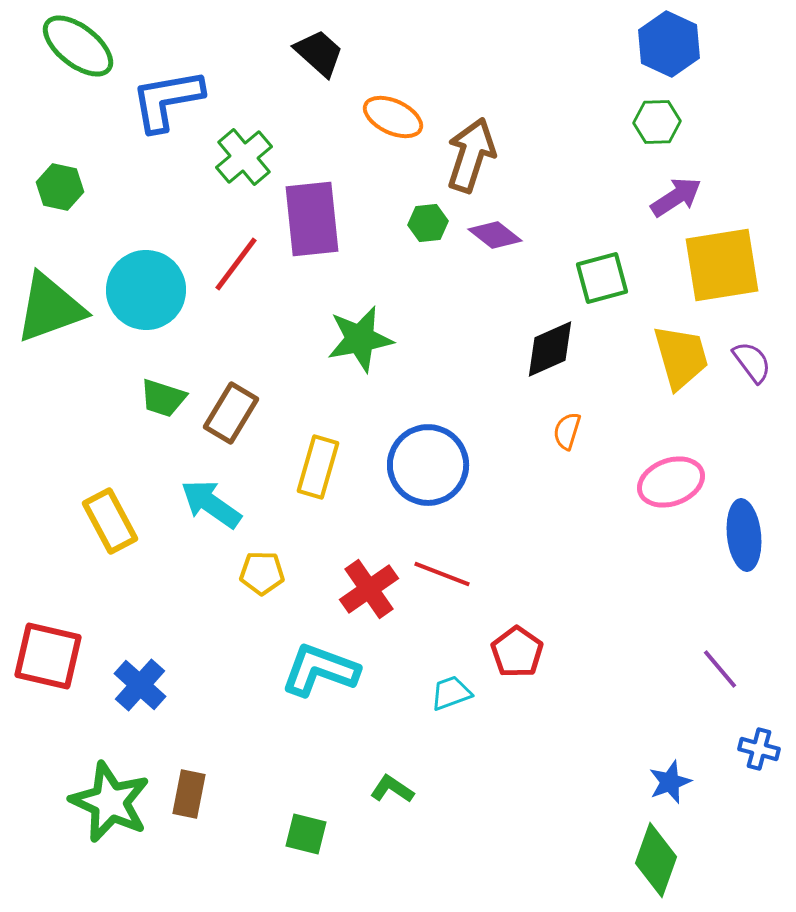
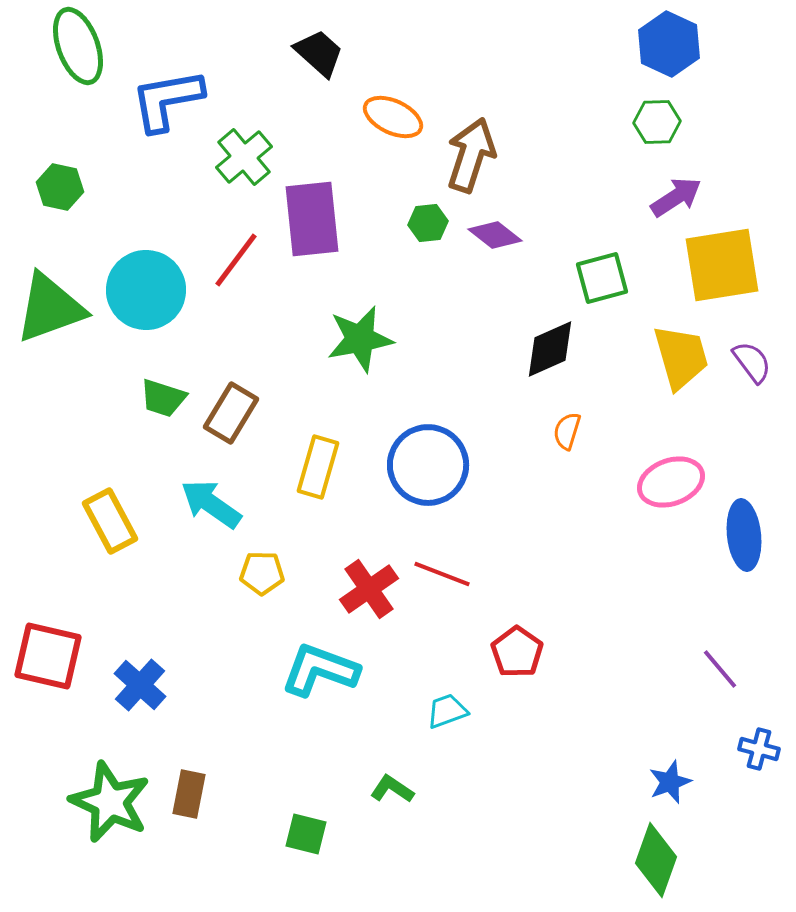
green ellipse at (78, 46): rotated 32 degrees clockwise
red line at (236, 264): moved 4 px up
cyan trapezoid at (451, 693): moved 4 px left, 18 px down
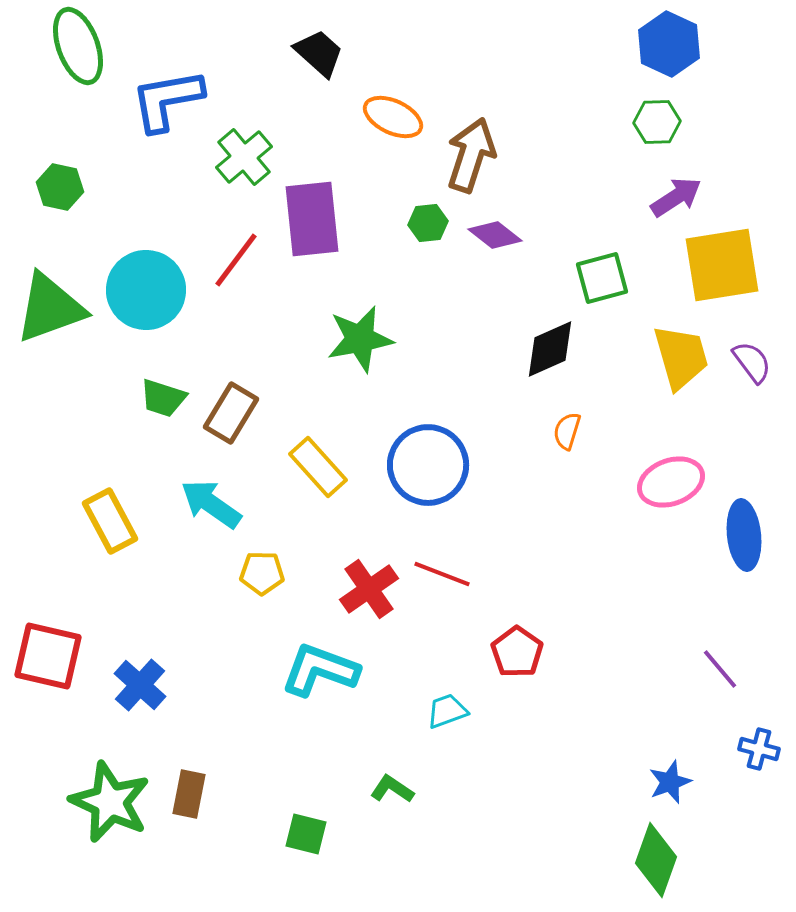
yellow rectangle at (318, 467): rotated 58 degrees counterclockwise
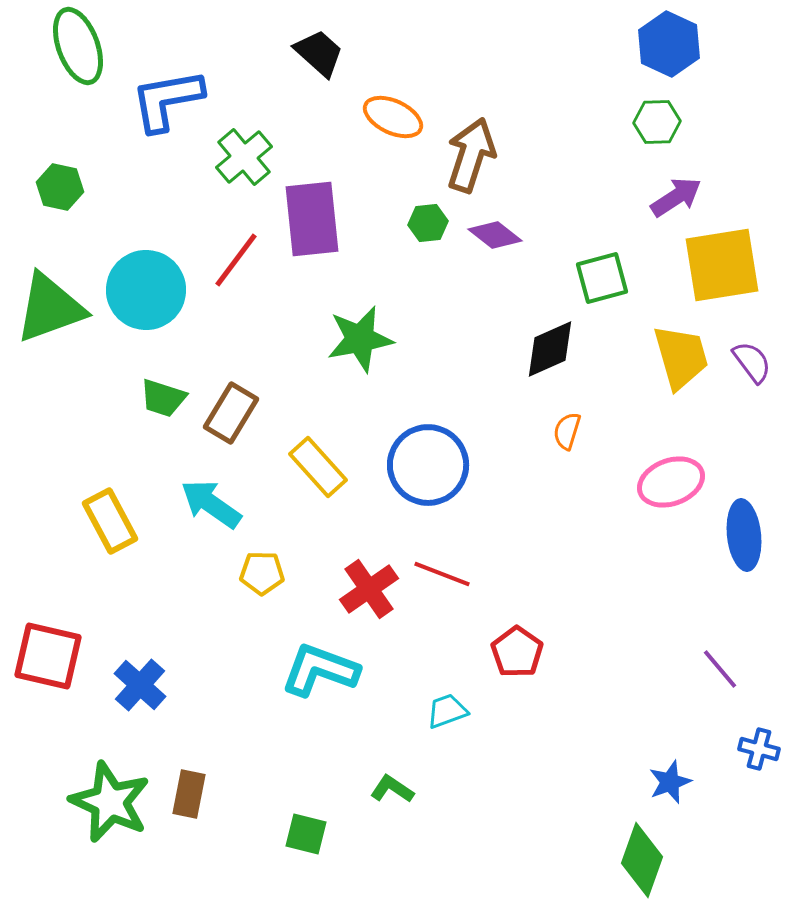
green diamond at (656, 860): moved 14 px left
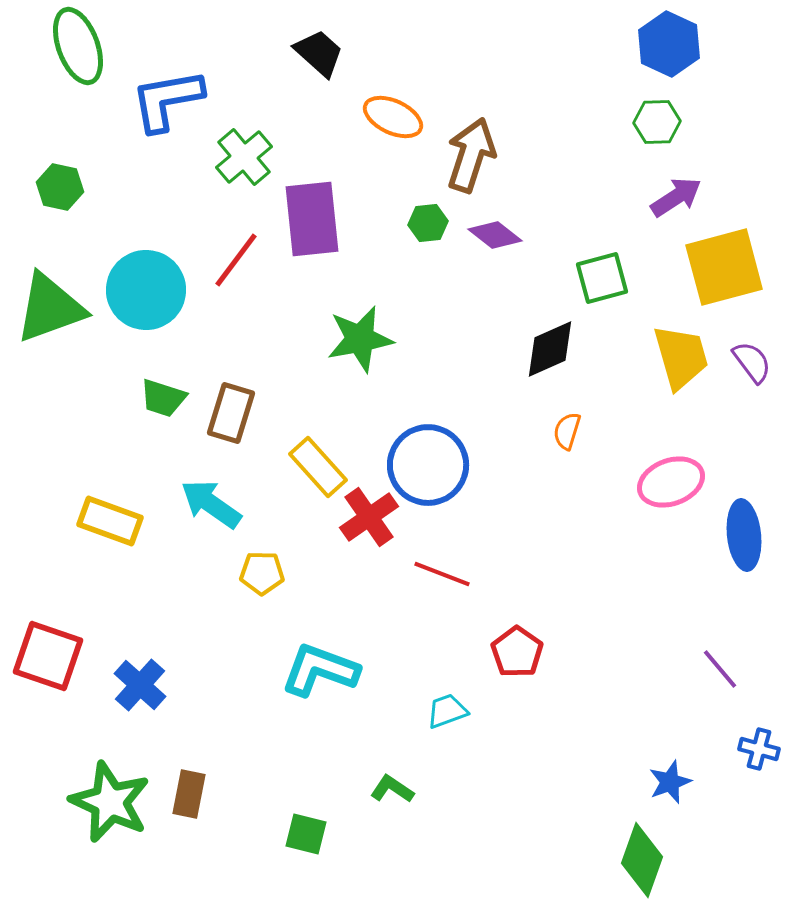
yellow square at (722, 265): moved 2 px right, 2 px down; rotated 6 degrees counterclockwise
brown rectangle at (231, 413): rotated 14 degrees counterclockwise
yellow rectangle at (110, 521): rotated 42 degrees counterclockwise
red cross at (369, 589): moved 72 px up
red square at (48, 656): rotated 6 degrees clockwise
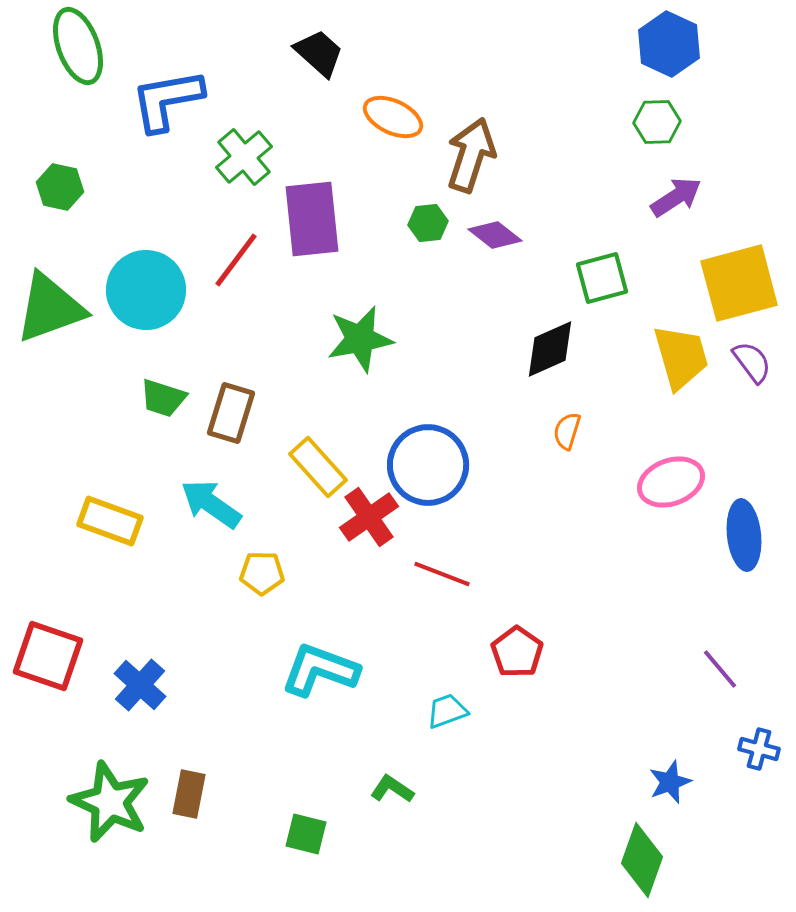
yellow square at (724, 267): moved 15 px right, 16 px down
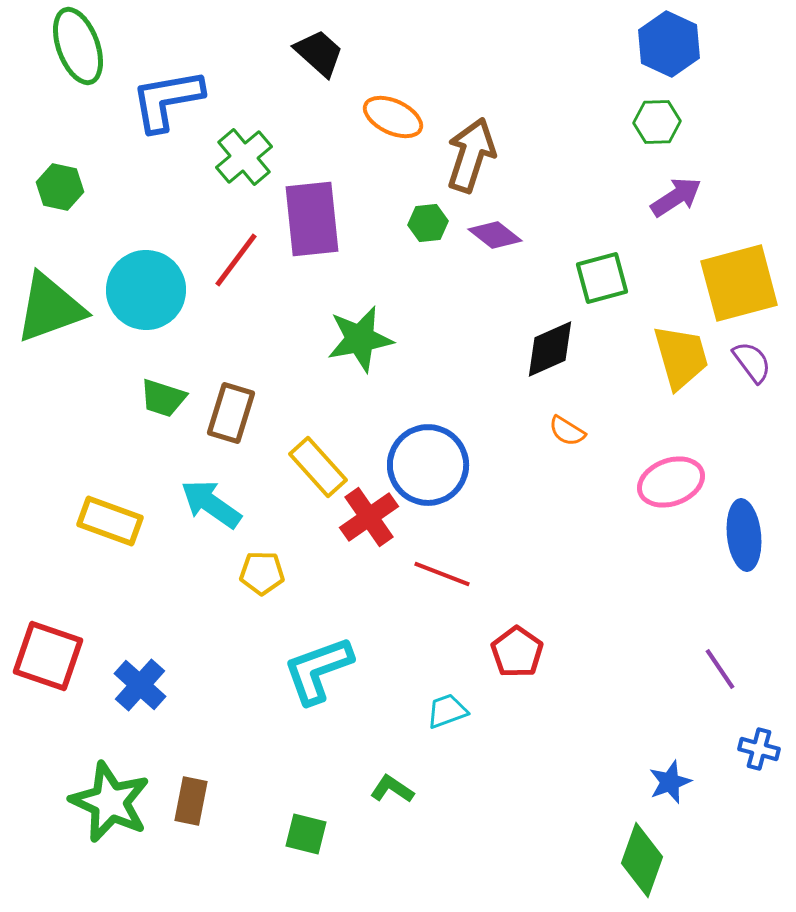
orange semicircle at (567, 431): rotated 75 degrees counterclockwise
purple line at (720, 669): rotated 6 degrees clockwise
cyan L-shape at (320, 670): moved 2 px left; rotated 40 degrees counterclockwise
brown rectangle at (189, 794): moved 2 px right, 7 px down
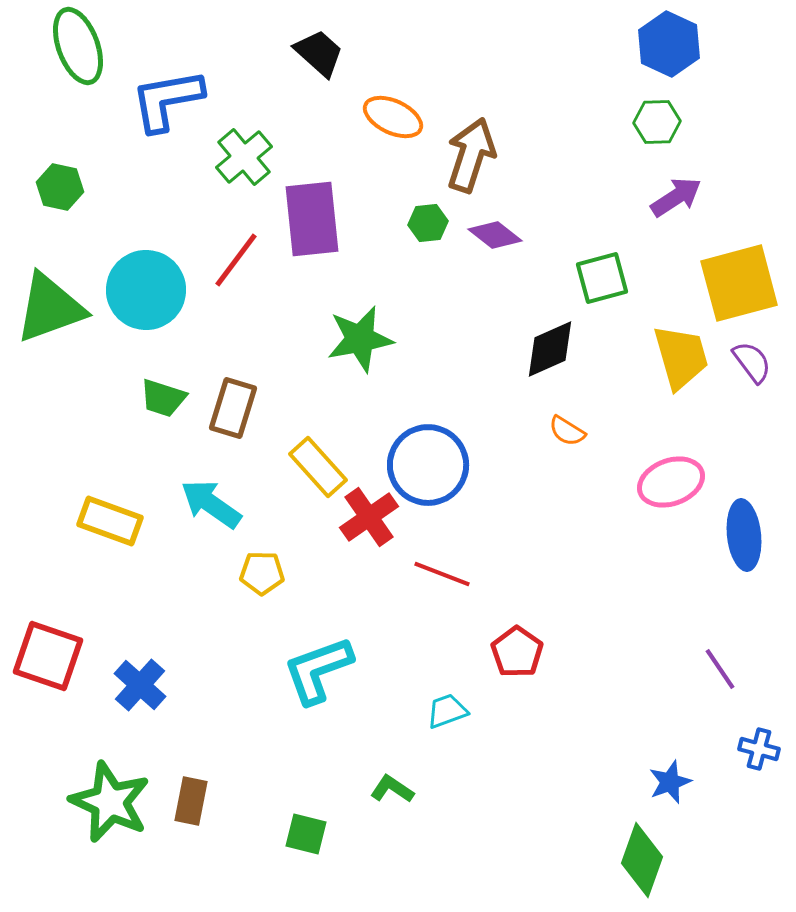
brown rectangle at (231, 413): moved 2 px right, 5 px up
